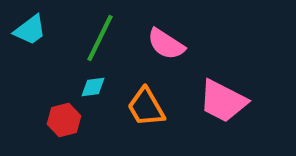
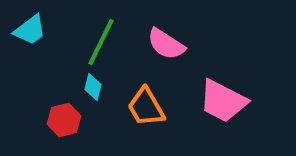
green line: moved 1 px right, 4 px down
cyan diamond: rotated 68 degrees counterclockwise
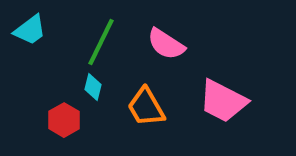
red hexagon: rotated 16 degrees counterclockwise
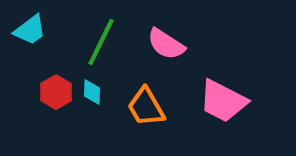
cyan diamond: moved 1 px left, 5 px down; rotated 12 degrees counterclockwise
red hexagon: moved 8 px left, 28 px up
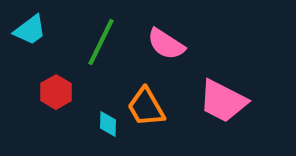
cyan diamond: moved 16 px right, 32 px down
